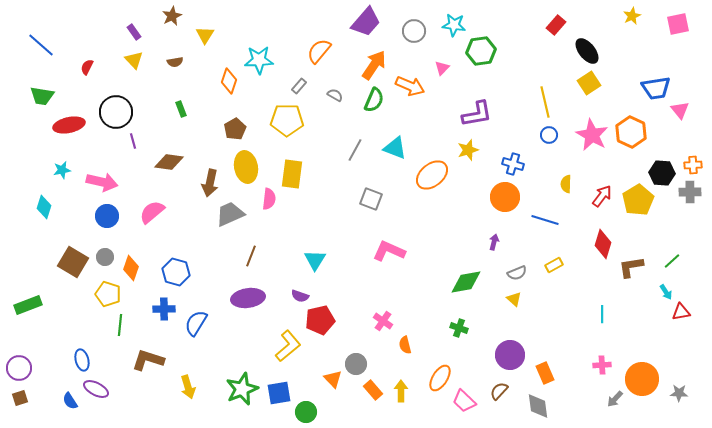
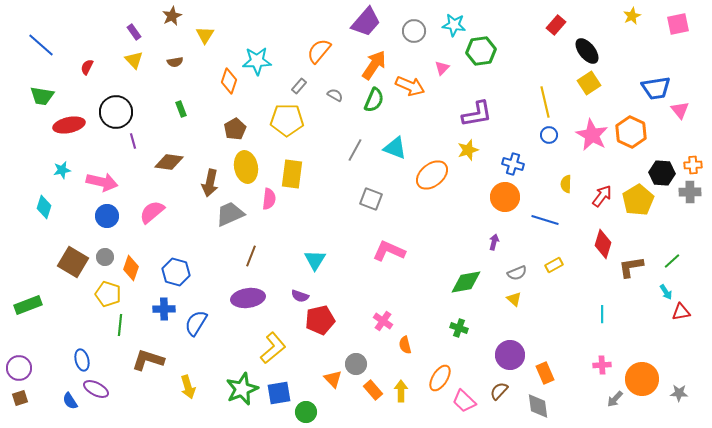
cyan star at (259, 60): moved 2 px left, 1 px down
yellow L-shape at (288, 346): moved 15 px left, 2 px down
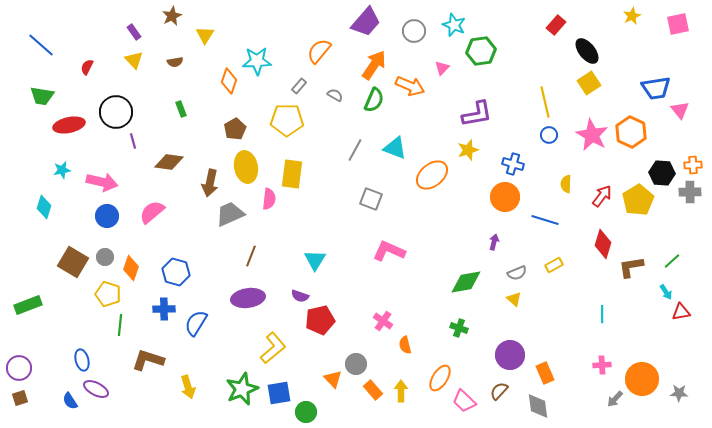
cyan star at (454, 25): rotated 15 degrees clockwise
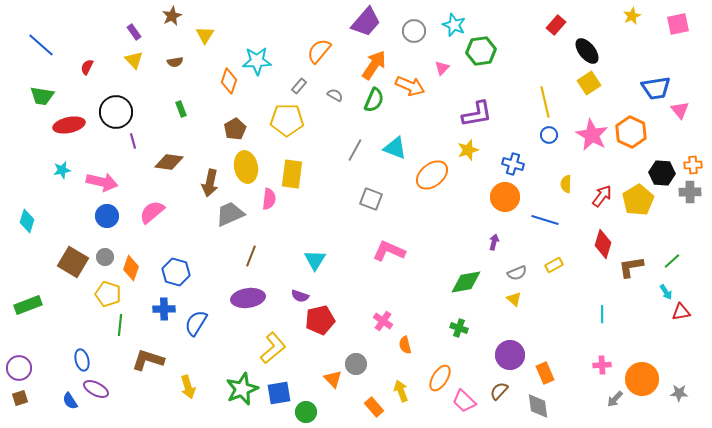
cyan diamond at (44, 207): moved 17 px left, 14 px down
orange rectangle at (373, 390): moved 1 px right, 17 px down
yellow arrow at (401, 391): rotated 20 degrees counterclockwise
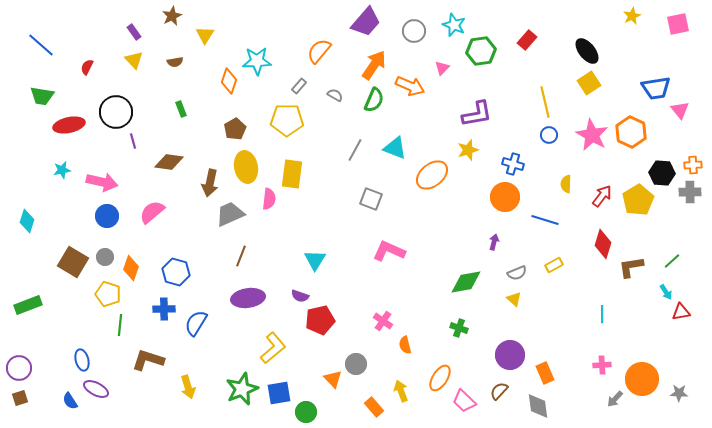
red rectangle at (556, 25): moved 29 px left, 15 px down
brown line at (251, 256): moved 10 px left
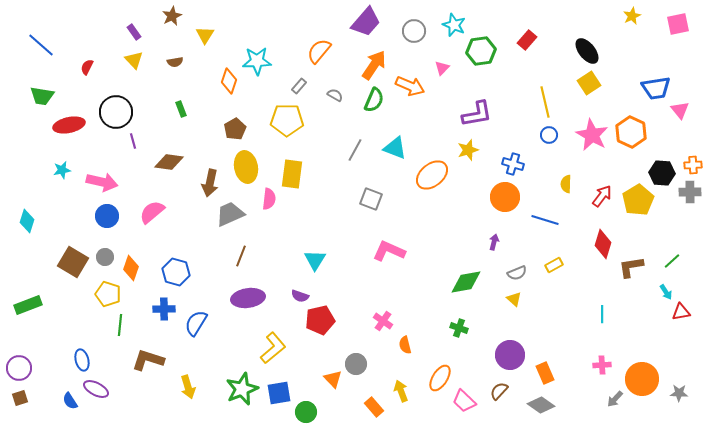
gray diamond at (538, 406): moved 3 px right, 1 px up; rotated 48 degrees counterclockwise
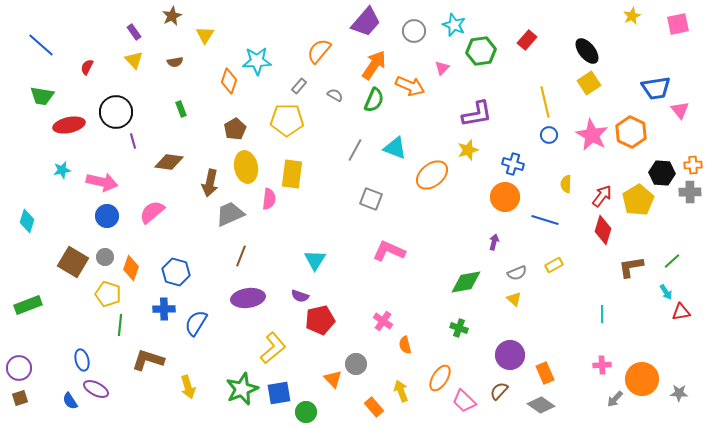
red diamond at (603, 244): moved 14 px up
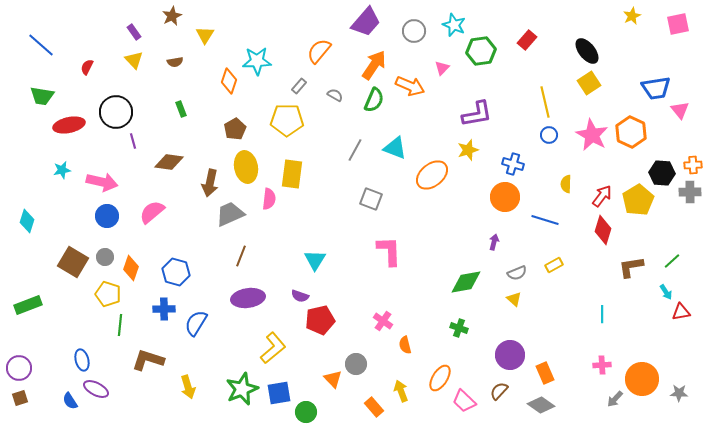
pink L-shape at (389, 251): rotated 64 degrees clockwise
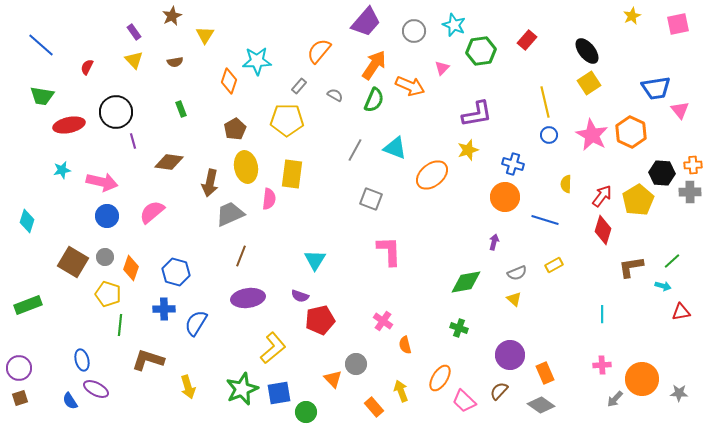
cyan arrow at (666, 292): moved 3 px left, 6 px up; rotated 42 degrees counterclockwise
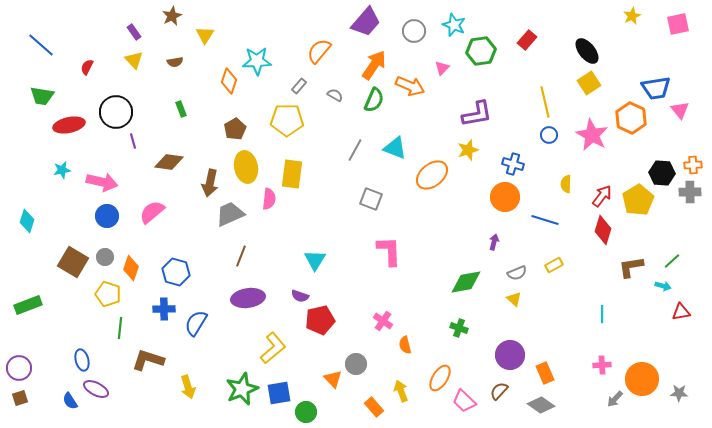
orange hexagon at (631, 132): moved 14 px up
green line at (120, 325): moved 3 px down
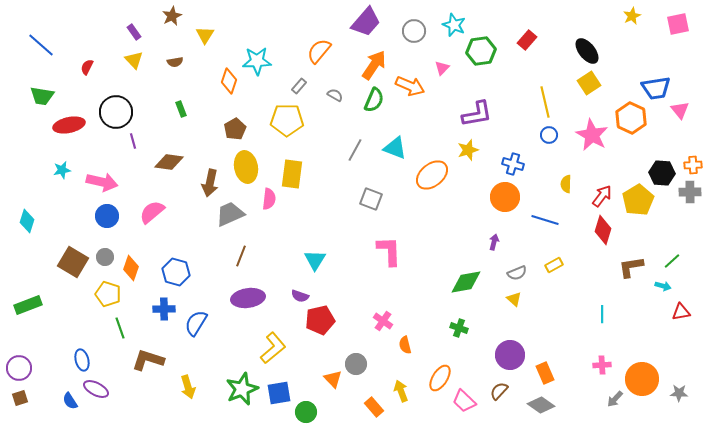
green line at (120, 328): rotated 25 degrees counterclockwise
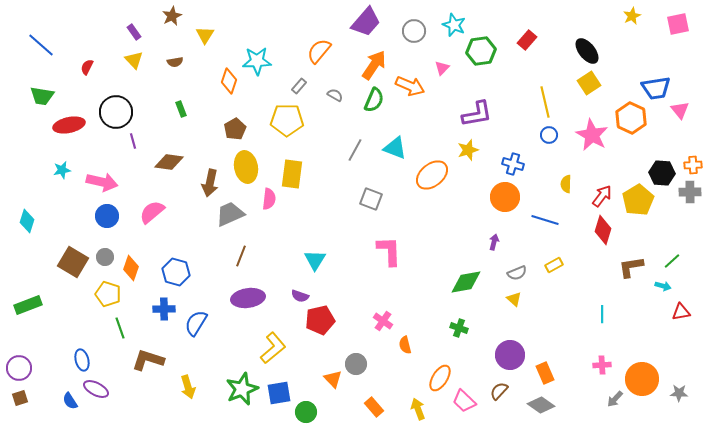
yellow arrow at (401, 391): moved 17 px right, 18 px down
